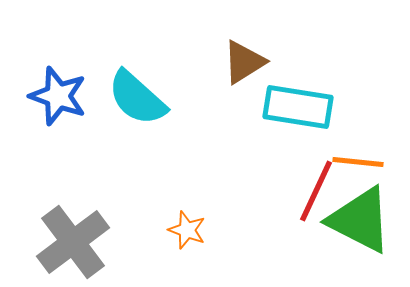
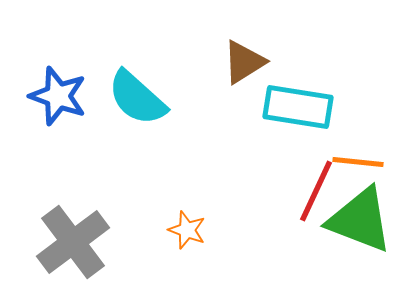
green triangle: rotated 6 degrees counterclockwise
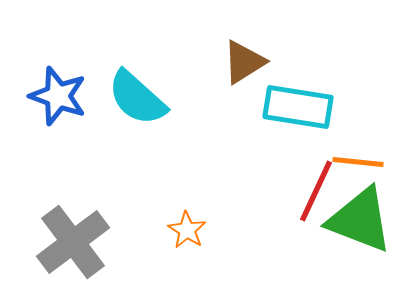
orange star: rotated 12 degrees clockwise
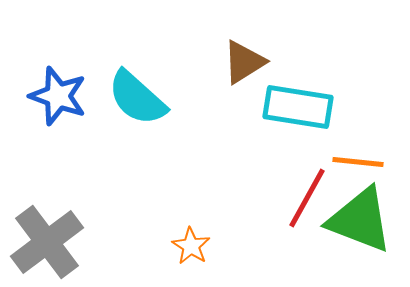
red line: moved 9 px left, 7 px down; rotated 4 degrees clockwise
orange star: moved 4 px right, 16 px down
gray cross: moved 26 px left
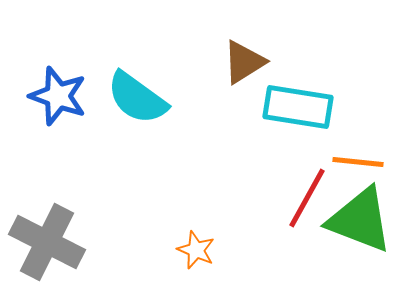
cyan semicircle: rotated 6 degrees counterclockwise
gray cross: rotated 26 degrees counterclockwise
orange star: moved 5 px right, 4 px down; rotated 9 degrees counterclockwise
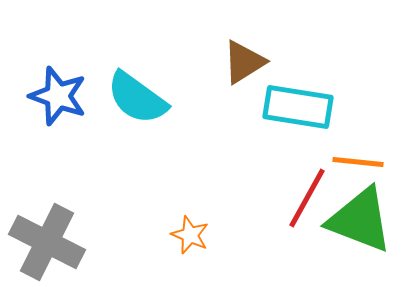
orange star: moved 6 px left, 15 px up
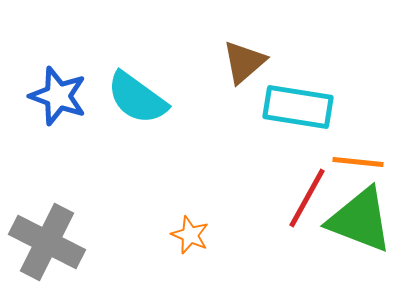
brown triangle: rotated 9 degrees counterclockwise
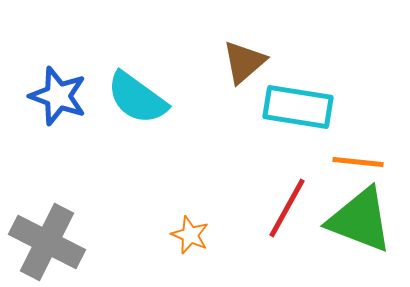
red line: moved 20 px left, 10 px down
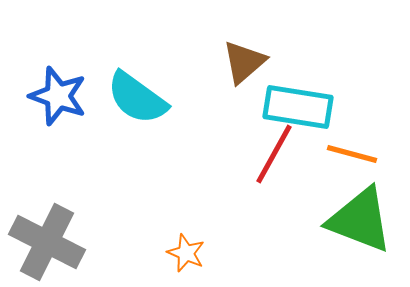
orange line: moved 6 px left, 8 px up; rotated 9 degrees clockwise
red line: moved 13 px left, 54 px up
orange star: moved 4 px left, 18 px down
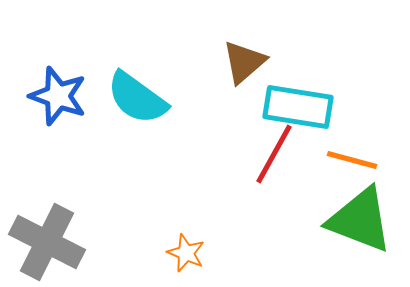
orange line: moved 6 px down
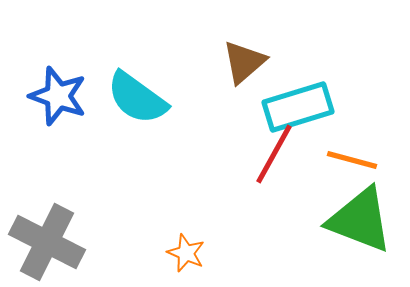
cyan rectangle: rotated 26 degrees counterclockwise
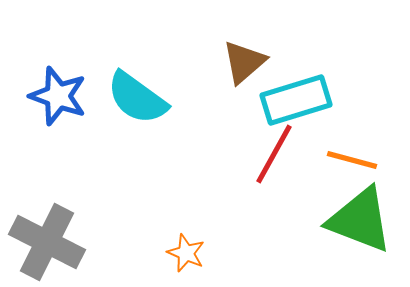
cyan rectangle: moved 2 px left, 7 px up
